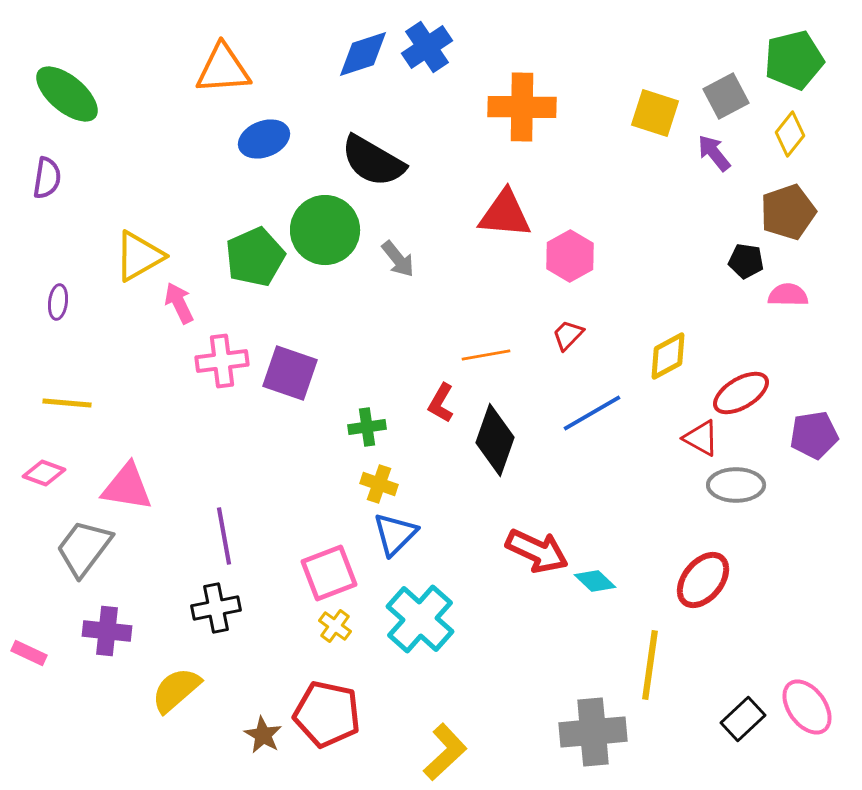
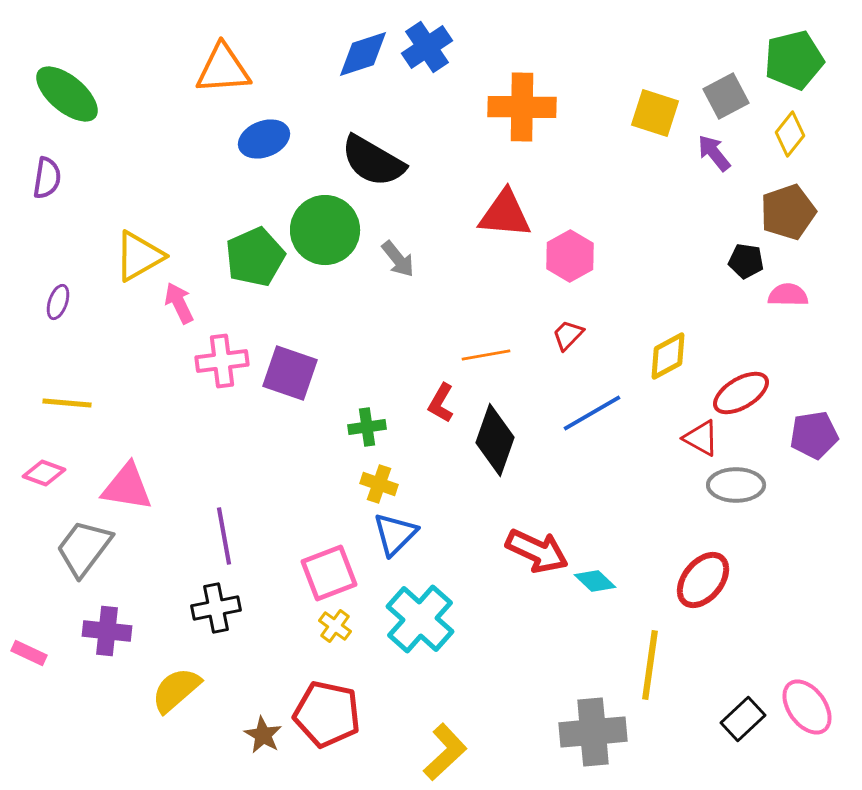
purple ellipse at (58, 302): rotated 12 degrees clockwise
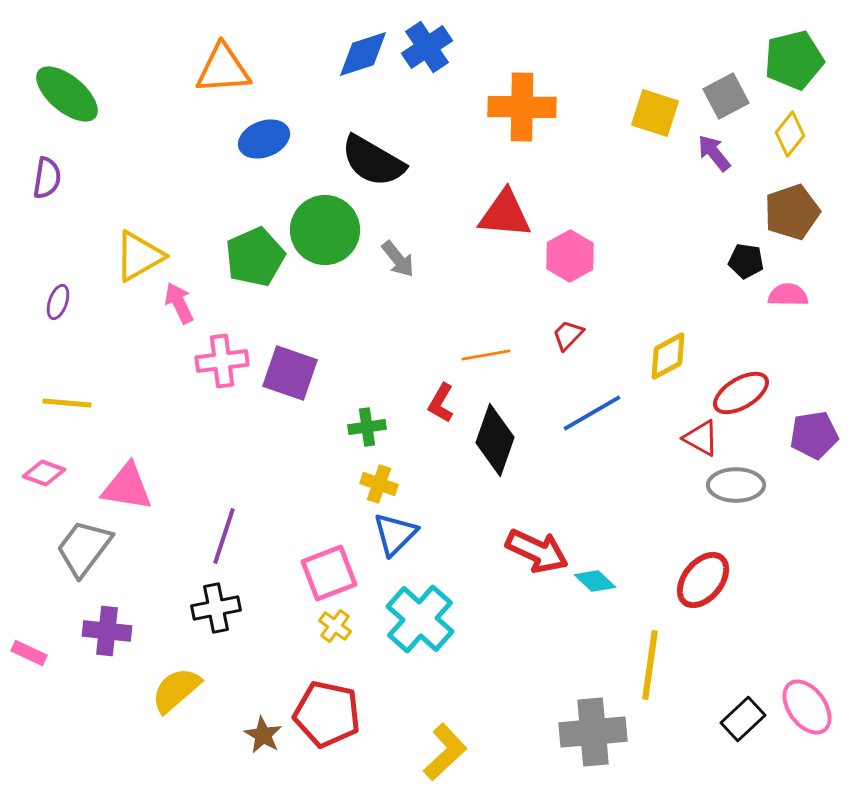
brown pentagon at (788, 212): moved 4 px right
purple line at (224, 536): rotated 28 degrees clockwise
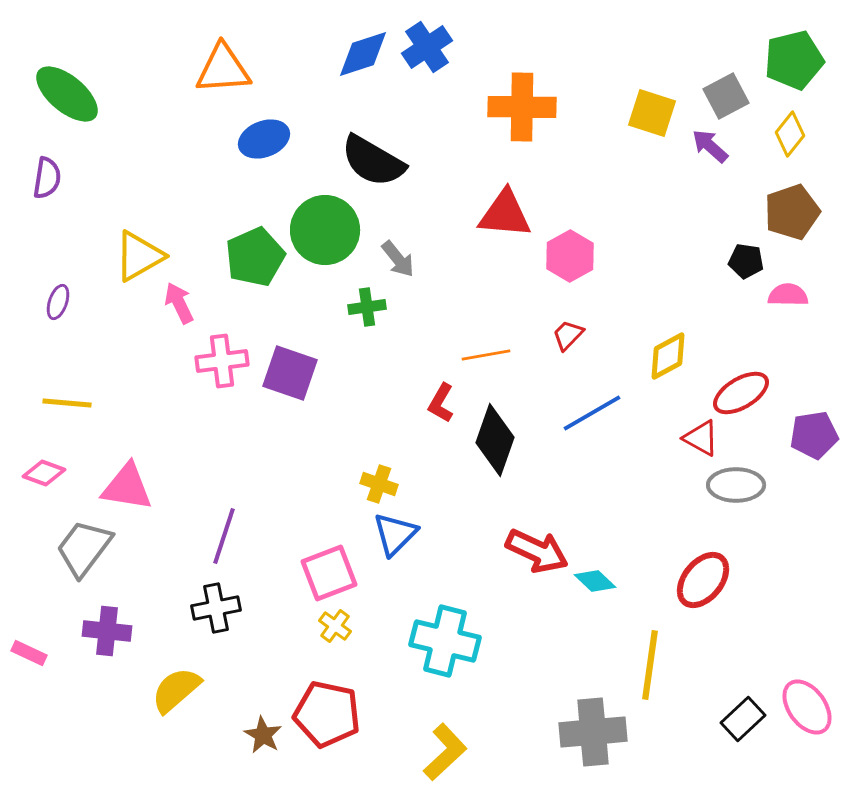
yellow square at (655, 113): moved 3 px left
purple arrow at (714, 153): moved 4 px left, 7 px up; rotated 9 degrees counterclockwise
green cross at (367, 427): moved 120 px up
cyan cross at (420, 619): moved 25 px right, 22 px down; rotated 28 degrees counterclockwise
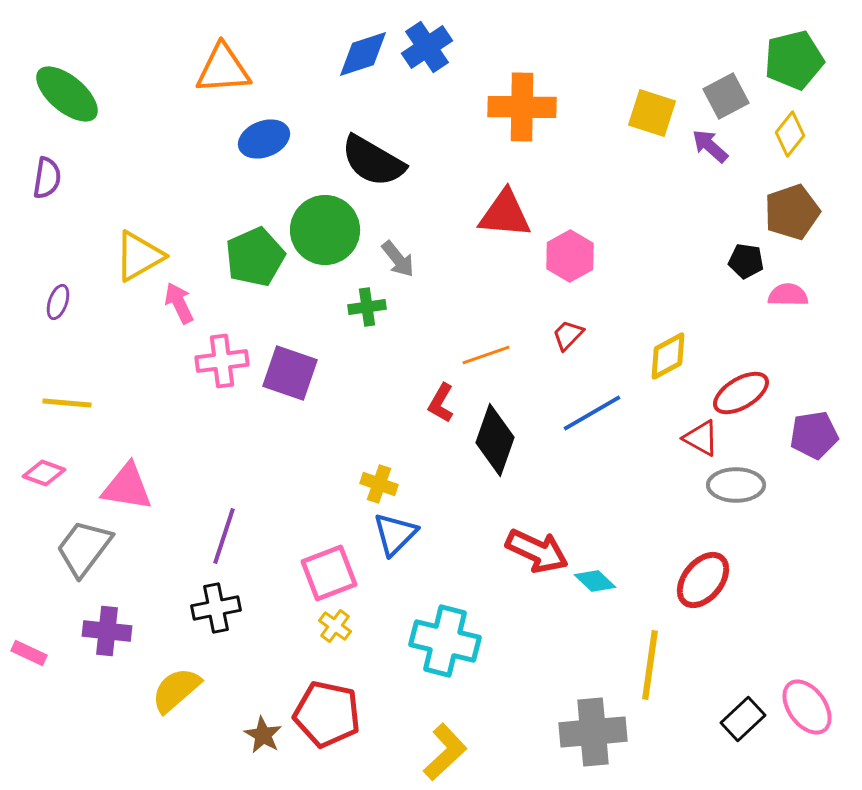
orange line at (486, 355): rotated 9 degrees counterclockwise
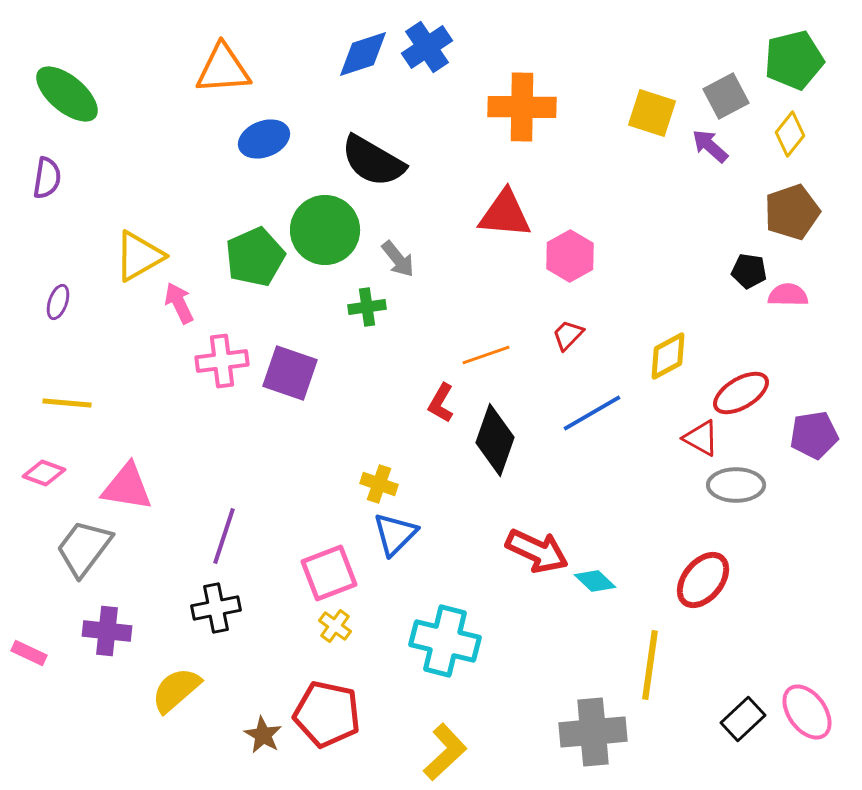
black pentagon at (746, 261): moved 3 px right, 10 px down
pink ellipse at (807, 707): moved 5 px down
